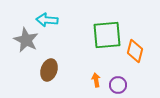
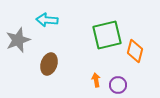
green square: rotated 8 degrees counterclockwise
gray star: moved 8 px left; rotated 25 degrees clockwise
brown ellipse: moved 6 px up
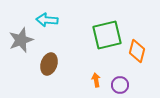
gray star: moved 3 px right
orange diamond: moved 2 px right
purple circle: moved 2 px right
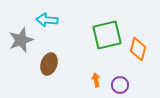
orange diamond: moved 1 px right, 2 px up
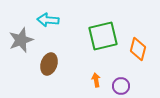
cyan arrow: moved 1 px right
green square: moved 4 px left, 1 px down
purple circle: moved 1 px right, 1 px down
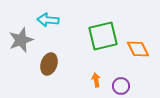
orange diamond: rotated 40 degrees counterclockwise
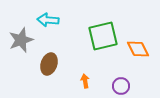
orange arrow: moved 11 px left, 1 px down
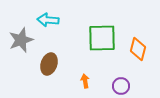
green square: moved 1 px left, 2 px down; rotated 12 degrees clockwise
orange diamond: rotated 40 degrees clockwise
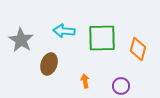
cyan arrow: moved 16 px right, 11 px down
gray star: rotated 20 degrees counterclockwise
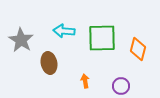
brown ellipse: moved 1 px up; rotated 30 degrees counterclockwise
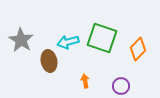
cyan arrow: moved 4 px right, 11 px down; rotated 20 degrees counterclockwise
green square: rotated 20 degrees clockwise
orange diamond: rotated 30 degrees clockwise
brown ellipse: moved 2 px up
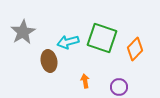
gray star: moved 2 px right, 8 px up; rotated 10 degrees clockwise
orange diamond: moved 3 px left
purple circle: moved 2 px left, 1 px down
